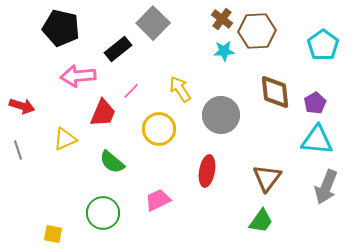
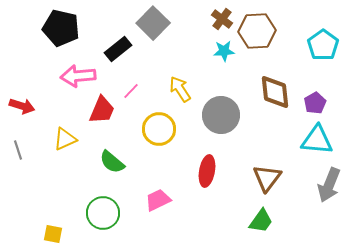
red trapezoid: moved 1 px left, 3 px up
gray arrow: moved 3 px right, 2 px up
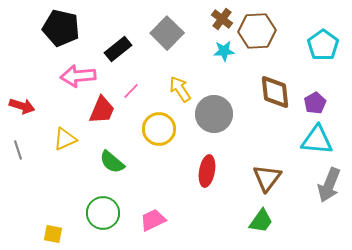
gray square: moved 14 px right, 10 px down
gray circle: moved 7 px left, 1 px up
pink trapezoid: moved 5 px left, 20 px down
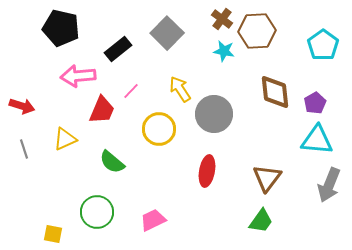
cyan star: rotated 15 degrees clockwise
gray line: moved 6 px right, 1 px up
green circle: moved 6 px left, 1 px up
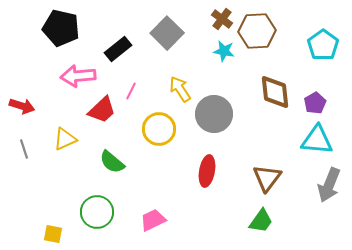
pink line: rotated 18 degrees counterclockwise
red trapezoid: rotated 24 degrees clockwise
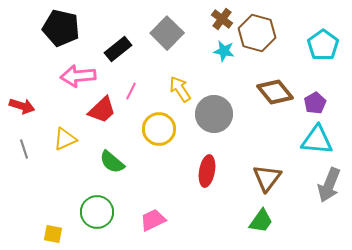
brown hexagon: moved 2 px down; rotated 18 degrees clockwise
brown diamond: rotated 33 degrees counterclockwise
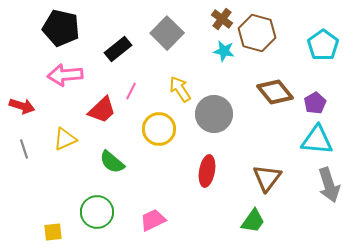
pink arrow: moved 13 px left, 1 px up
gray arrow: rotated 40 degrees counterclockwise
green trapezoid: moved 8 px left
yellow square: moved 2 px up; rotated 18 degrees counterclockwise
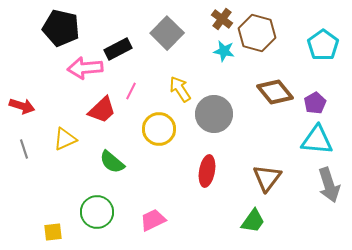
black rectangle: rotated 12 degrees clockwise
pink arrow: moved 20 px right, 7 px up
